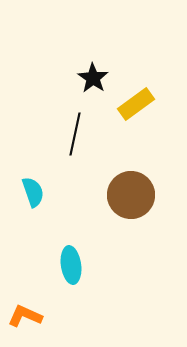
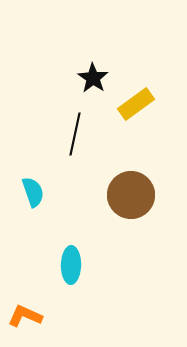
cyan ellipse: rotated 9 degrees clockwise
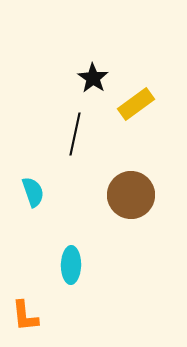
orange L-shape: rotated 120 degrees counterclockwise
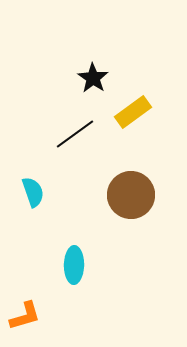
yellow rectangle: moved 3 px left, 8 px down
black line: rotated 42 degrees clockwise
cyan ellipse: moved 3 px right
orange L-shape: rotated 100 degrees counterclockwise
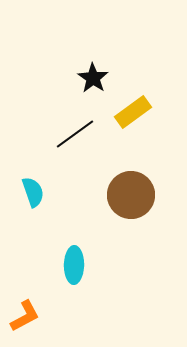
orange L-shape: rotated 12 degrees counterclockwise
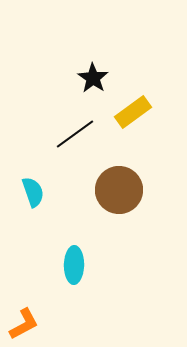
brown circle: moved 12 px left, 5 px up
orange L-shape: moved 1 px left, 8 px down
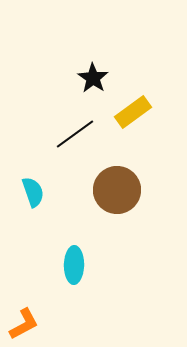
brown circle: moved 2 px left
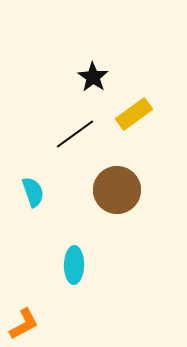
black star: moved 1 px up
yellow rectangle: moved 1 px right, 2 px down
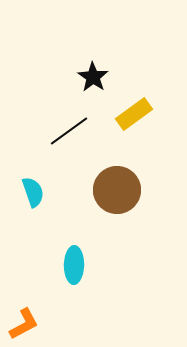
black line: moved 6 px left, 3 px up
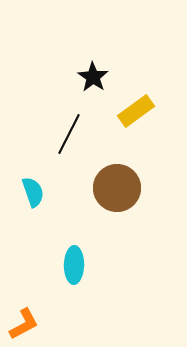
yellow rectangle: moved 2 px right, 3 px up
black line: moved 3 px down; rotated 27 degrees counterclockwise
brown circle: moved 2 px up
